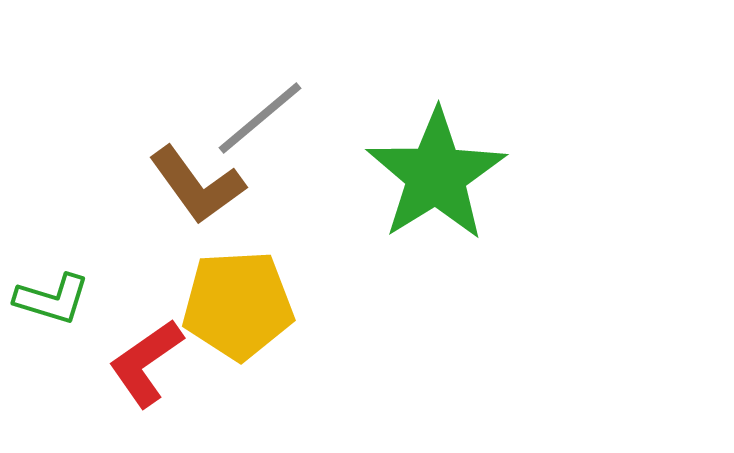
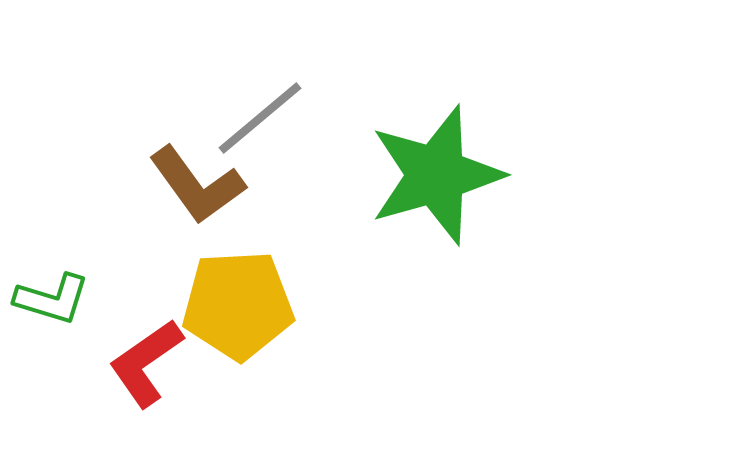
green star: rotated 16 degrees clockwise
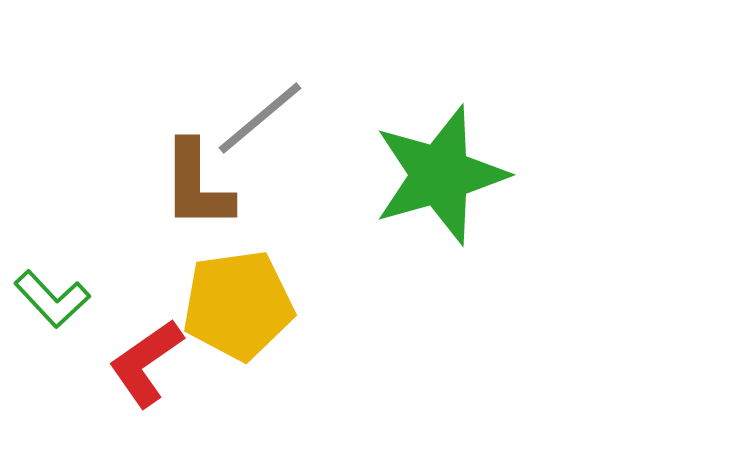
green star: moved 4 px right
brown L-shape: rotated 36 degrees clockwise
green L-shape: rotated 30 degrees clockwise
yellow pentagon: rotated 5 degrees counterclockwise
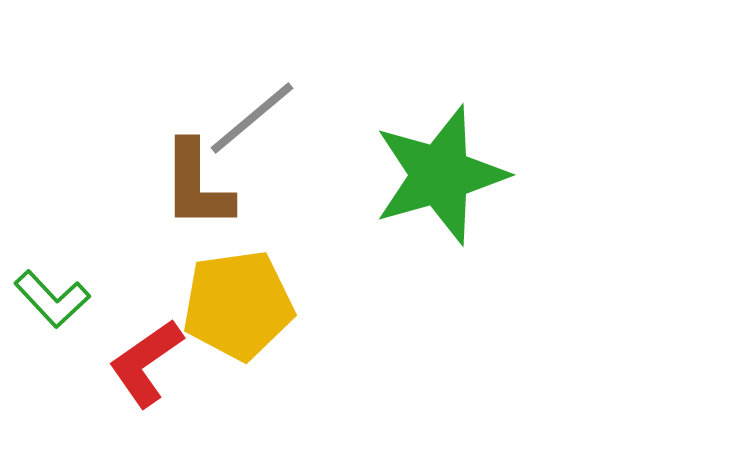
gray line: moved 8 px left
